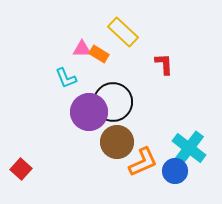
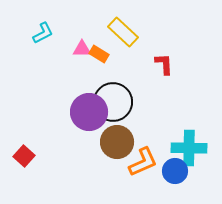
cyan L-shape: moved 23 px left, 45 px up; rotated 95 degrees counterclockwise
cyan cross: rotated 36 degrees counterclockwise
red square: moved 3 px right, 13 px up
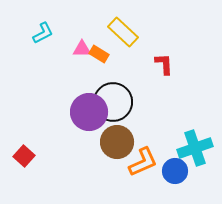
cyan cross: moved 6 px right; rotated 20 degrees counterclockwise
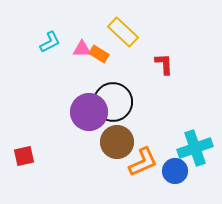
cyan L-shape: moved 7 px right, 9 px down
red square: rotated 35 degrees clockwise
